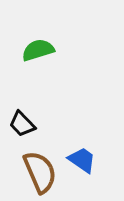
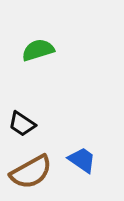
black trapezoid: rotated 12 degrees counterclockwise
brown semicircle: moved 9 px left; rotated 84 degrees clockwise
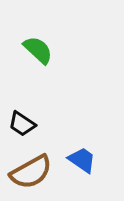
green semicircle: rotated 60 degrees clockwise
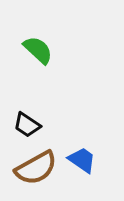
black trapezoid: moved 5 px right, 1 px down
brown semicircle: moved 5 px right, 4 px up
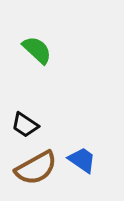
green semicircle: moved 1 px left
black trapezoid: moved 2 px left
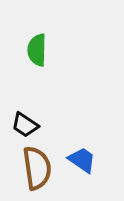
green semicircle: rotated 132 degrees counterclockwise
brown semicircle: moved 1 px right; rotated 69 degrees counterclockwise
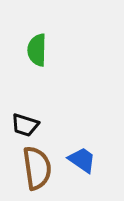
black trapezoid: rotated 16 degrees counterclockwise
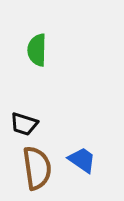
black trapezoid: moved 1 px left, 1 px up
